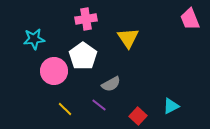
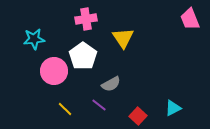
yellow triangle: moved 5 px left
cyan triangle: moved 2 px right, 2 px down
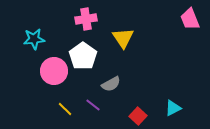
purple line: moved 6 px left
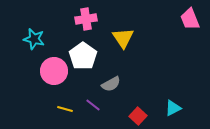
cyan star: rotated 20 degrees clockwise
yellow line: rotated 28 degrees counterclockwise
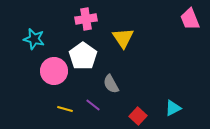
gray semicircle: rotated 90 degrees clockwise
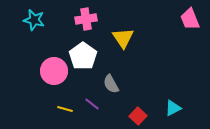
cyan star: moved 19 px up
purple line: moved 1 px left, 1 px up
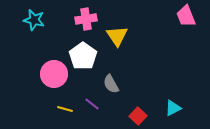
pink trapezoid: moved 4 px left, 3 px up
yellow triangle: moved 6 px left, 2 px up
pink circle: moved 3 px down
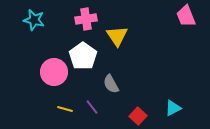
pink circle: moved 2 px up
purple line: moved 3 px down; rotated 14 degrees clockwise
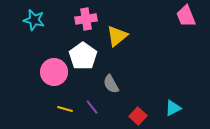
yellow triangle: rotated 25 degrees clockwise
